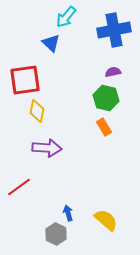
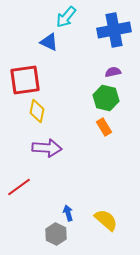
blue triangle: moved 2 px left, 1 px up; rotated 18 degrees counterclockwise
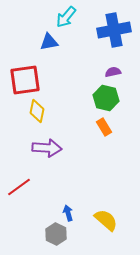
blue triangle: rotated 36 degrees counterclockwise
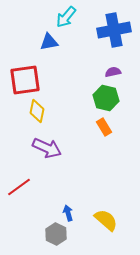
purple arrow: rotated 20 degrees clockwise
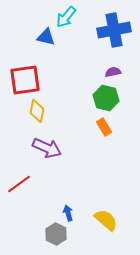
blue triangle: moved 3 px left, 5 px up; rotated 24 degrees clockwise
red line: moved 3 px up
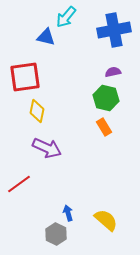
red square: moved 3 px up
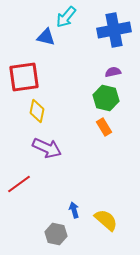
red square: moved 1 px left
blue arrow: moved 6 px right, 3 px up
gray hexagon: rotated 15 degrees counterclockwise
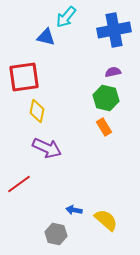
blue arrow: rotated 63 degrees counterclockwise
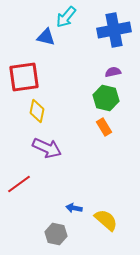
blue arrow: moved 2 px up
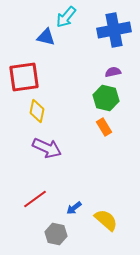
red line: moved 16 px right, 15 px down
blue arrow: rotated 49 degrees counterclockwise
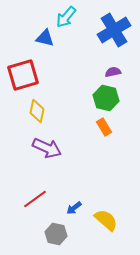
blue cross: rotated 20 degrees counterclockwise
blue triangle: moved 1 px left, 1 px down
red square: moved 1 px left, 2 px up; rotated 8 degrees counterclockwise
